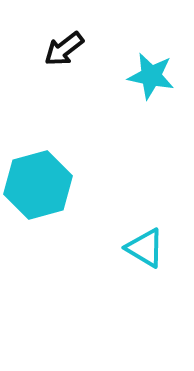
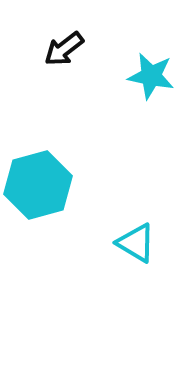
cyan triangle: moved 9 px left, 5 px up
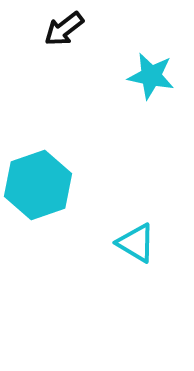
black arrow: moved 20 px up
cyan hexagon: rotated 4 degrees counterclockwise
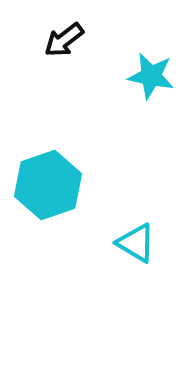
black arrow: moved 11 px down
cyan hexagon: moved 10 px right
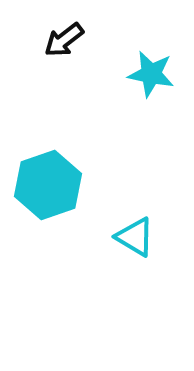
cyan star: moved 2 px up
cyan triangle: moved 1 px left, 6 px up
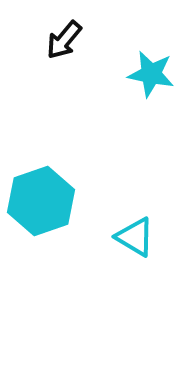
black arrow: rotated 12 degrees counterclockwise
cyan hexagon: moved 7 px left, 16 px down
